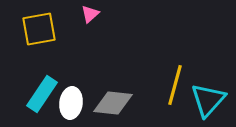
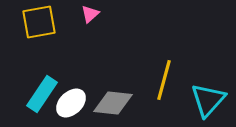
yellow square: moved 7 px up
yellow line: moved 11 px left, 5 px up
white ellipse: rotated 40 degrees clockwise
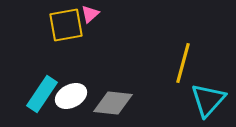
yellow square: moved 27 px right, 3 px down
yellow line: moved 19 px right, 17 px up
white ellipse: moved 7 px up; rotated 16 degrees clockwise
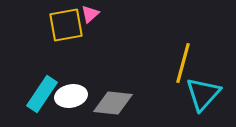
white ellipse: rotated 16 degrees clockwise
cyan triangle: moved 5 px left, 6 px up
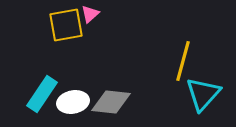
yellow line: moved 2 px up
white ellipse: moved 2 px right, 6 px down
gray diamond: moved 2 px left, 1 px up
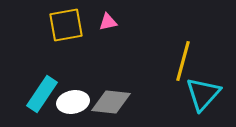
pink triangle: moved 18 px right, 8 px down; rotated 30 degrees clockwise
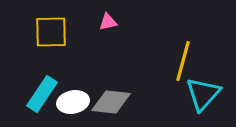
yellow square: moved 15 px left, 7 px down; rotated 9 degrees clockwise
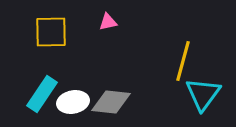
cyan triangle: rotated 6 degrees counterclockwise
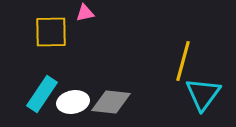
pink triangle: moved 23 px left, 9 px up
